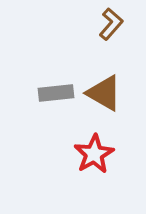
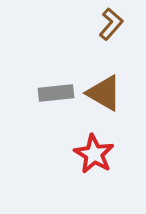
red star: rotated 12 degrees counterclockwise
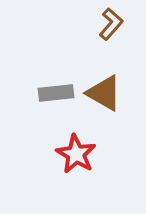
red star: moved 18 px left
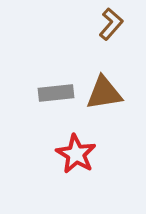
brown triangle: rotated 39 degrees counterclockwise
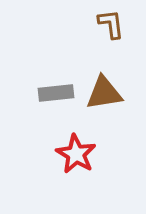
brown L-shape: rotated 48 degrees counterclockwise
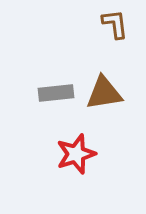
brown L-shape: moved 4 px right
red star: rotated 24 degrees clockwise
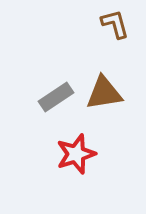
brown L-shape: rotated 8 degrees counterclockwise
gray rectangle: moved 4 px down; rotated 28 degrees counterclockwise
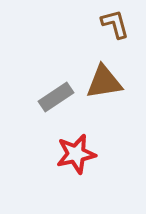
brown triangle: moved 11 px up
red star: rotated 6 degrees clockwise
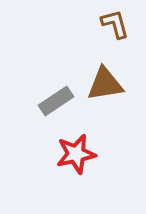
brown triangle: moved 1 px right, 2 px down
gray rectangle: moved 4 px down
